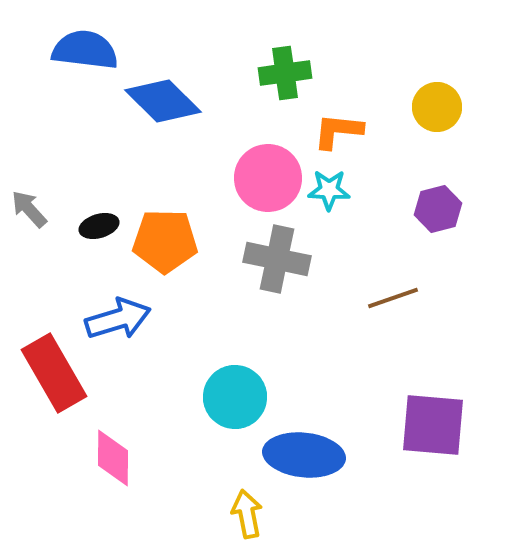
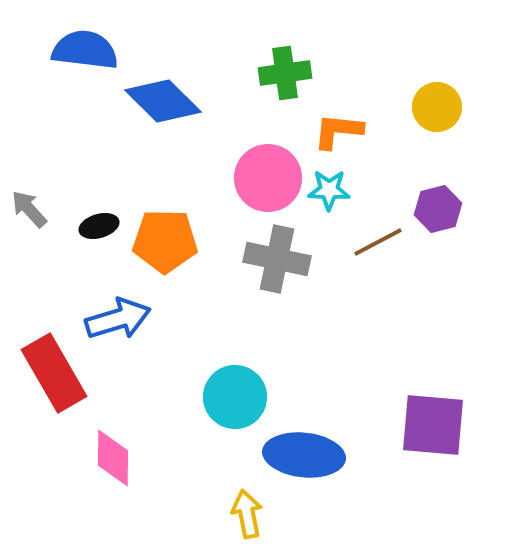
brown line: moved 15 px left, 56 px up; rotated 9 degrees counterclockwise
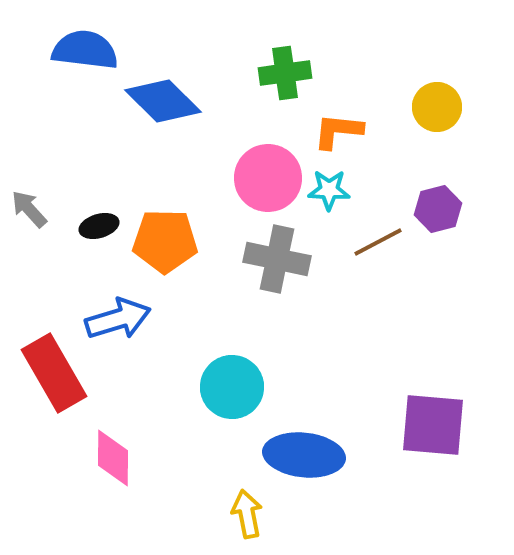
cyan circle: moved 3 px left, 10 px up
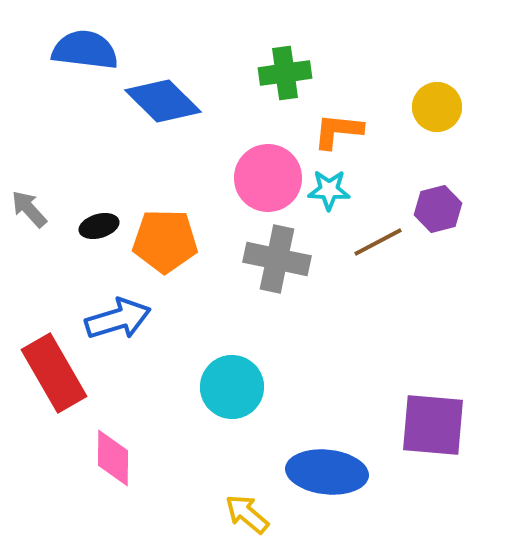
blue ellipse: moved 23 px right, 17 px down
yellow arrow: rotated 39 degrees counterclockwise
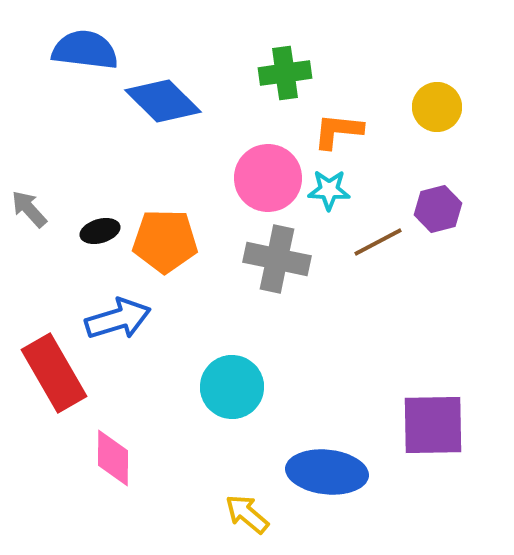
black ellipse: moved 1 px right, 5 px down
purple square: rotated 6 degrees counterclockwise
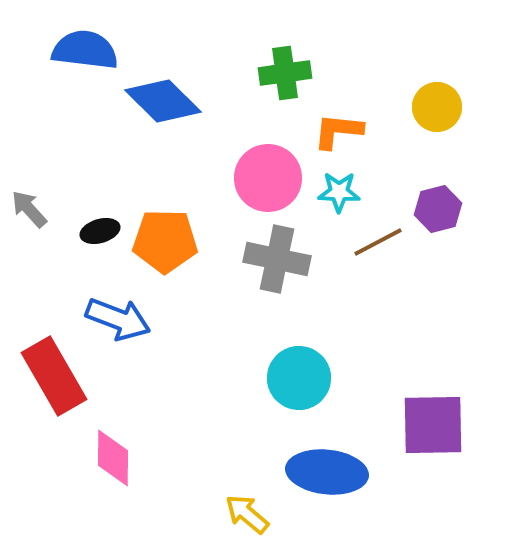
cyan star: moved 10 px right, 2 px down
blue arrow: rotated 38 degrees clockwise
red rectangle: moved 3 px down
cyan circle: moved 67 px right, 9 px up
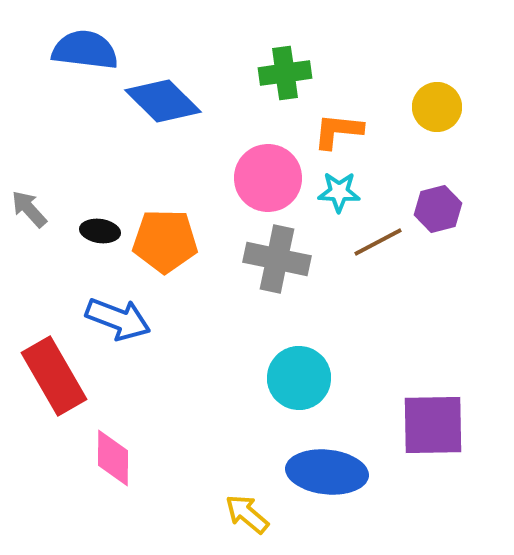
black ellipse: rotated 24 degrees clockwise
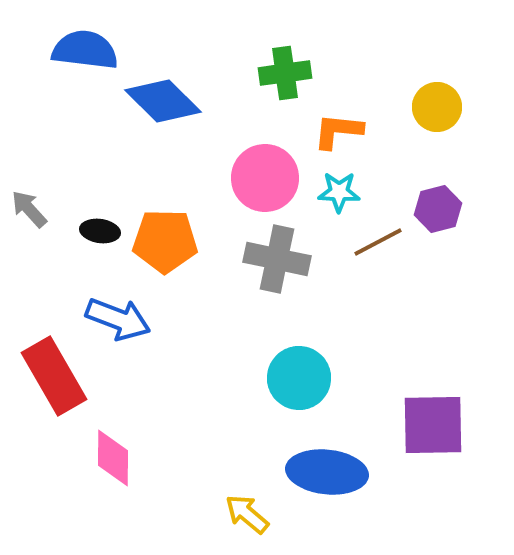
pink circle: moved 3 px left
